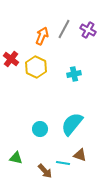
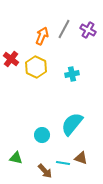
cyan cross: moved 2 px left
cyan circle: moved 2 px right, 6 px down
brown triangle: moved 1 px right, 3 px down
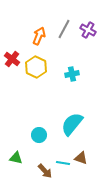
orange arrow: moved 3 px left
red cross: moved 1 px right
cyan circle: moved 3 px left
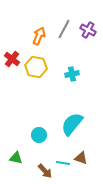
yellow hexagon: rotated 15 degrees counterclockwise
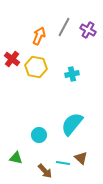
gray line: moved 2 px up
brown triangle: rotated 24 degrees clockwise
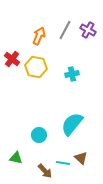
gray line: moved 1 px right, 3 px down
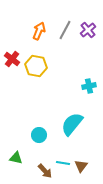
purple cross: rotated 21 degrees clockwise
orange arrow: moved 5 px up
yellow hexagon: moved 1 px up
cyan cross: moved 17 px right, 12 px down
brown triangle: moved 8 px down; rotated 24 degrees clockwise
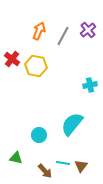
gray line: moved 2 px left, 6 px down
cyan cross: moved 1 px right, 1 px up
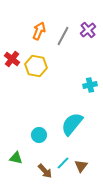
cyan line: rotated 56 degrees counterclockwise
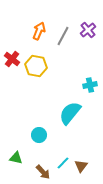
cyan semicircle: moved 2 px left, 11 px up
brown arrow: moved 2 px left, 1 px down
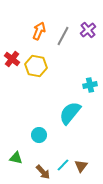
cyan line: moved 2 px down
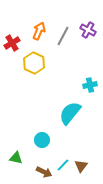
purple cross: rotated 21 degrees counterclockwise
red cross: moved 16 px up; rotated 21 degrees clockwise
yellow hexagon: moved 2 px left, 3 px up; rotated 15 degrees clockwise
cyan circle: moved 3 px right, 5 px down
brown arrow: moved 1 px right; rotated 21 degrees counterclockwise
